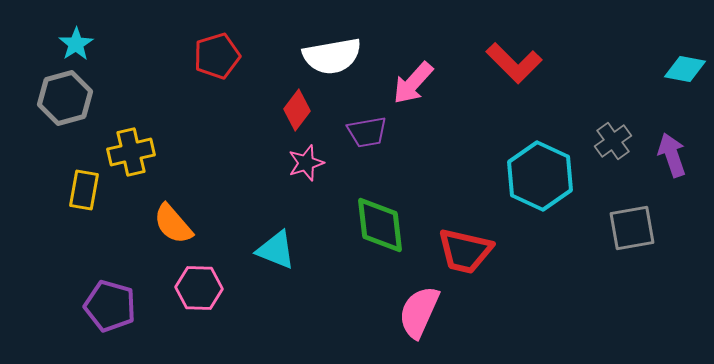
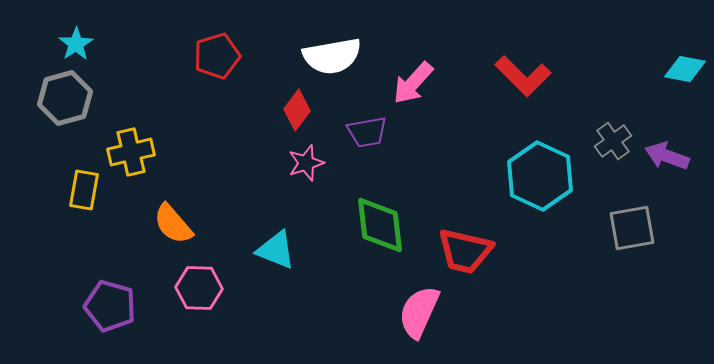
red L-shape: moved 9 px right, 13 px down
purple arrow: moved 5 px left, 1 px down; rotated 51 degrees counterclockwise
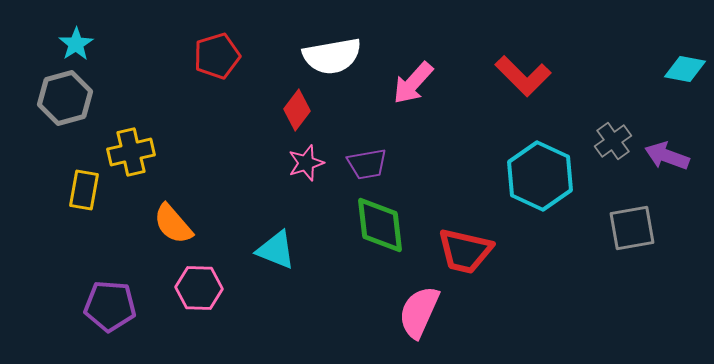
purple trapezoid: moved 32 px down
purple pentagon: rotated 12 degrees counterclockwise
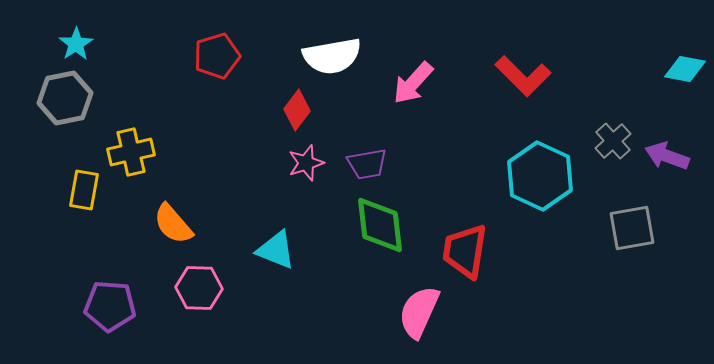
gray hexagon: rotated 4 degrees clockwise
gray cross: rotated 6 degrees counterclockwise
red trapezoid: rotated 86 degrees clockwise
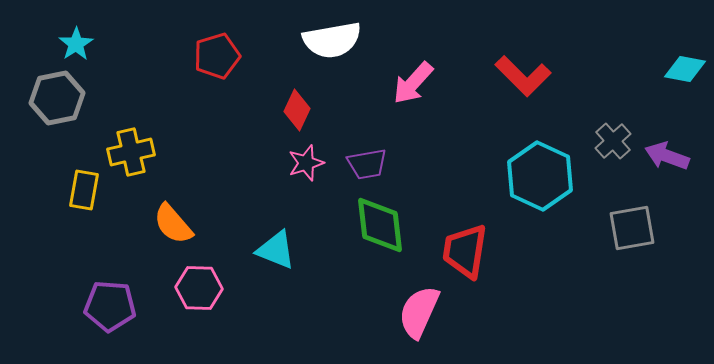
white semicircle: moved 16 px up
gray hexagon: moved 8 px left
red diamond: rotated 12 degrees counterclockwise
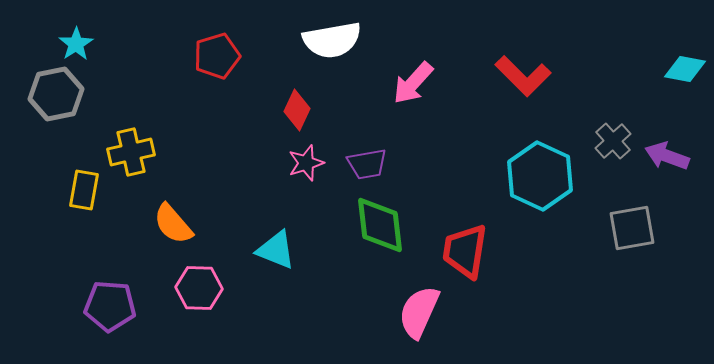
gray hexagon: moved 1 px left, 4 px up
